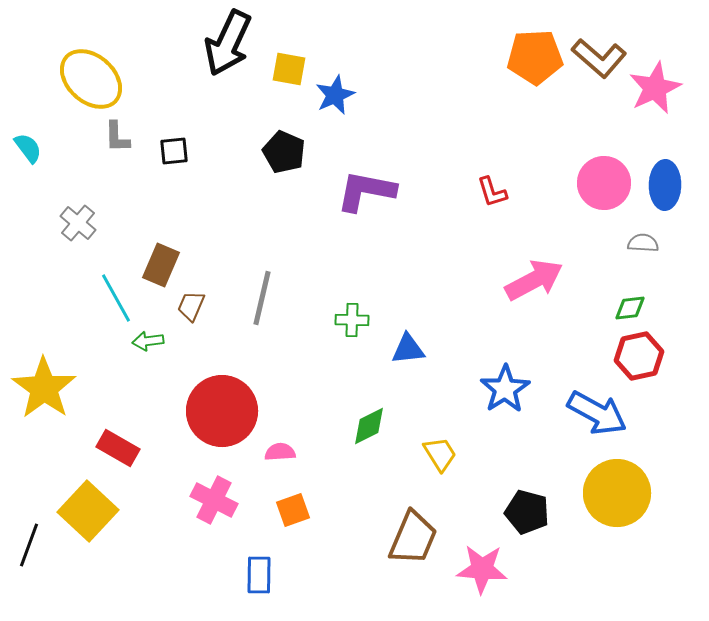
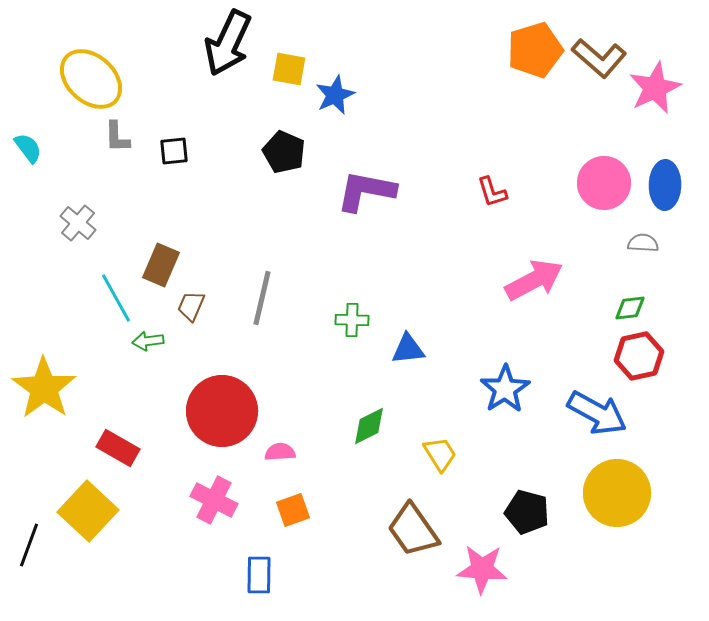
orange pentagon at (535, 57): moved 7 px up; rotated 14 degrees counterclockwise
brown trapezoid at (413, 538): moved 8 px up; rotated 122 degrees clockwise
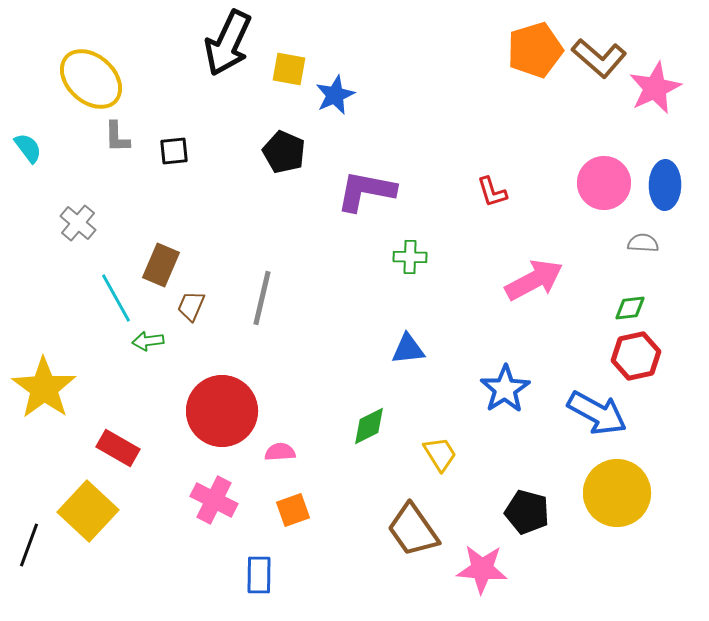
green cross at (352, 320): moved 58 px right, 63 px up
red hexagon at (639, 356): moved 3 px left
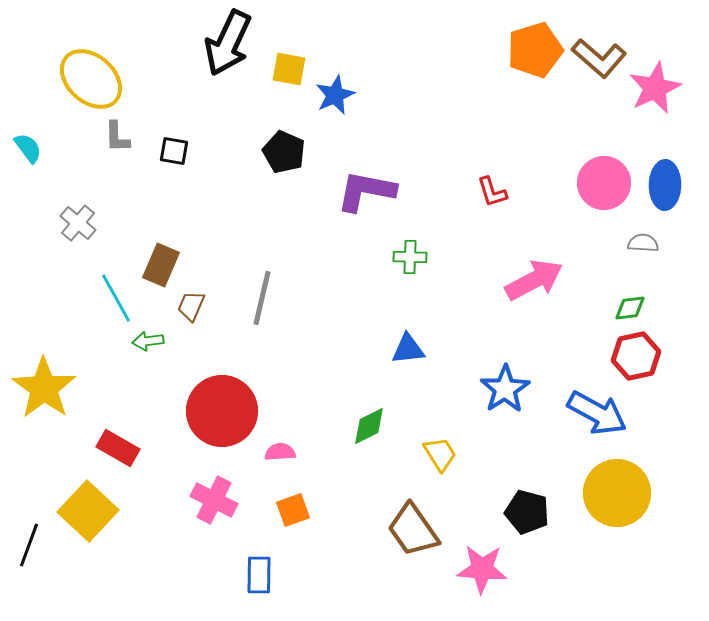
black square at (174, 151): rotated 16 degrees clockwise
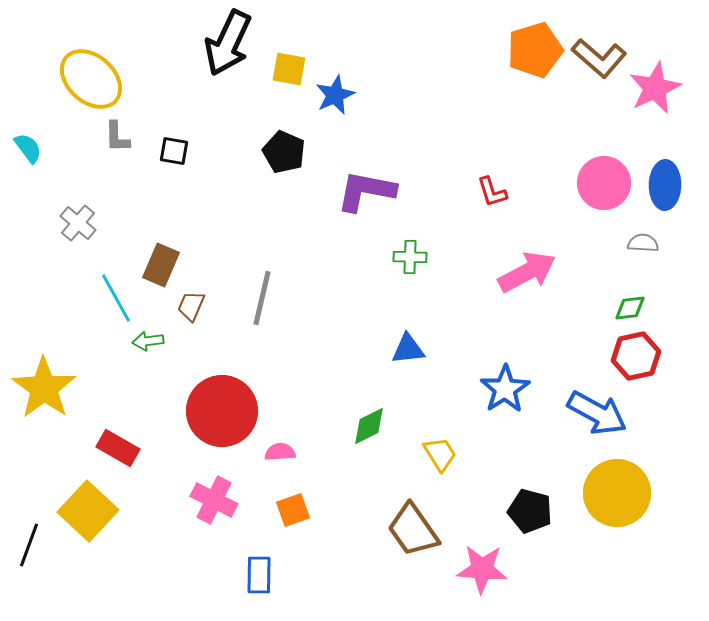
pink arrow at (534, 280): moved 7 px left, 8 px up
black pentagon at (527, 512): moved 3 px right, 1 px up
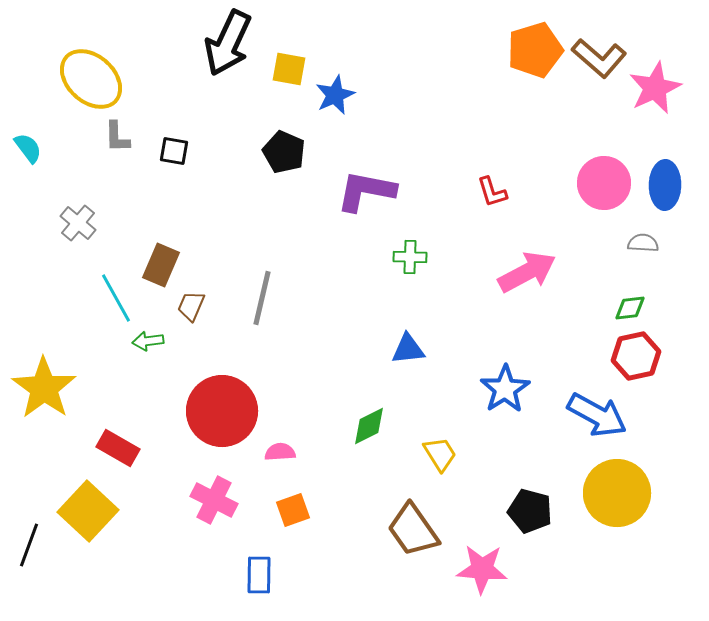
blue arrow at (597, 413): moved 2 px down
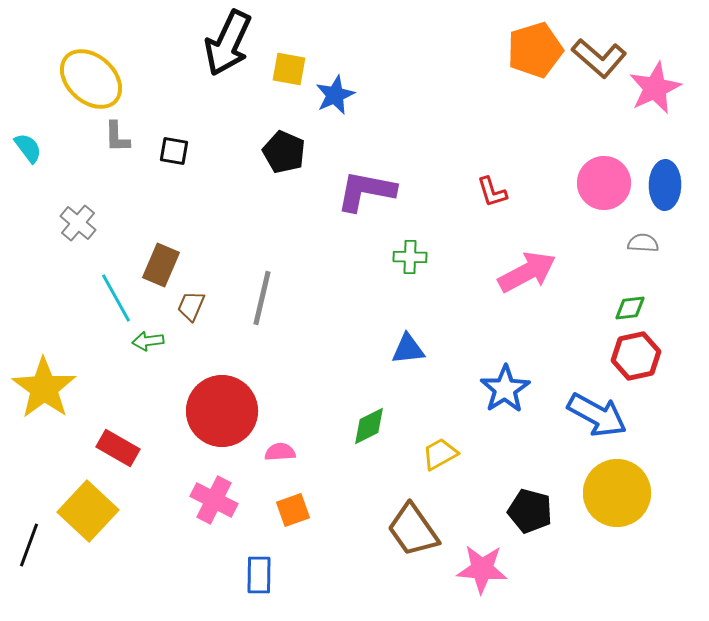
yellow trapezoid at (440, 454): rotated 87 degrees counterclockwise
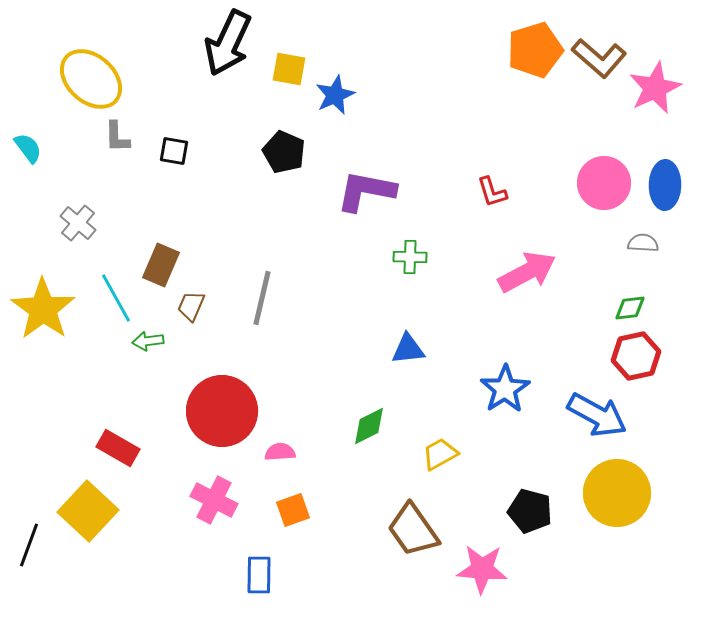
yellow star at (44, 388): moved 1 px left, 79 px up
